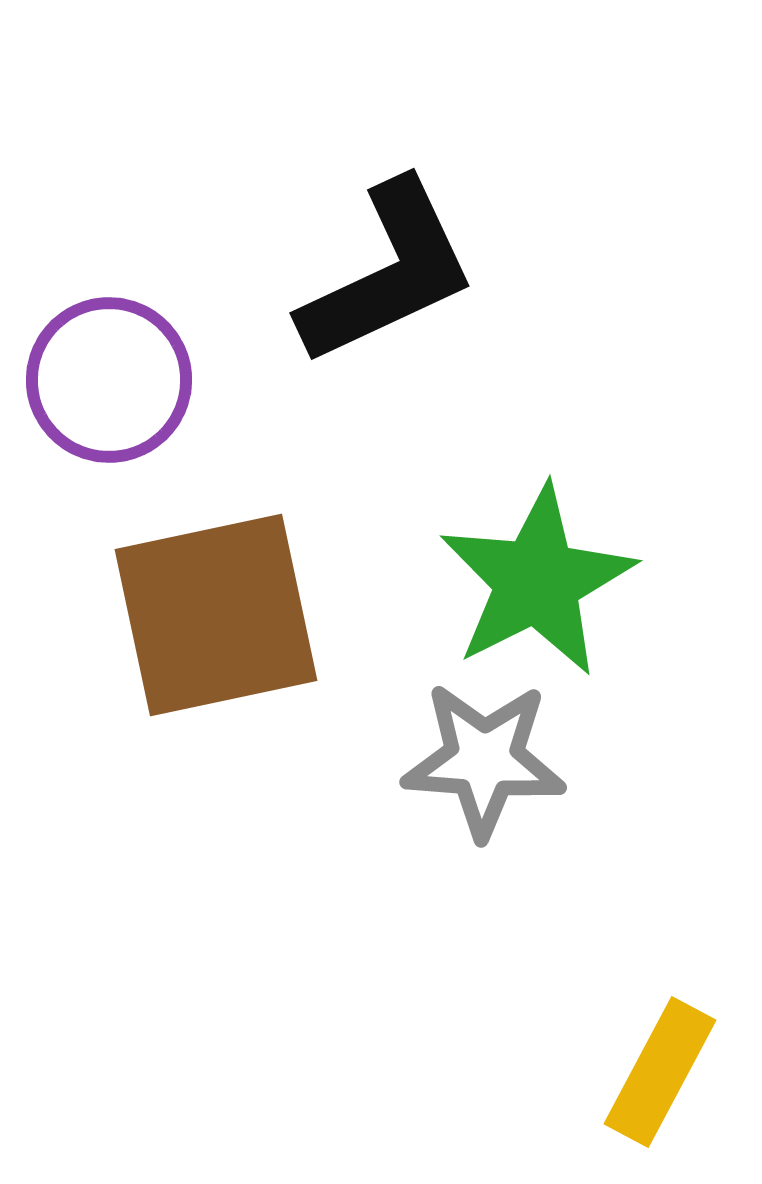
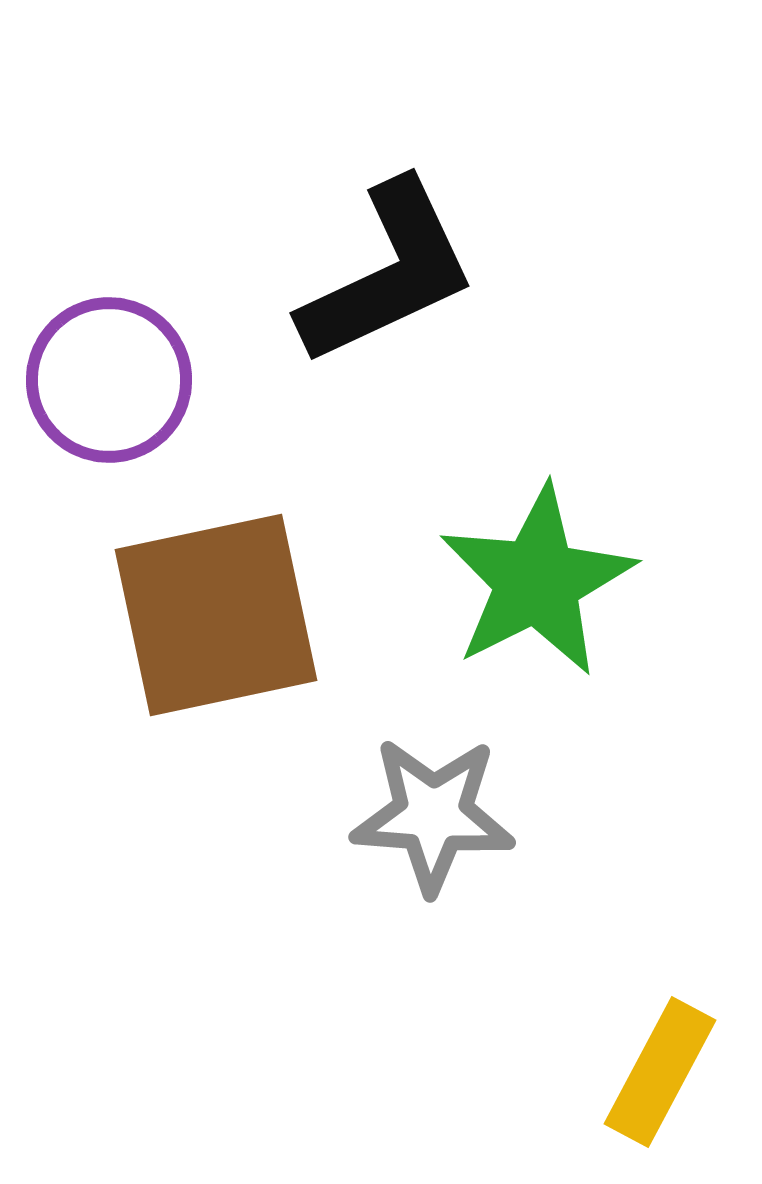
gray star: moved 51 px left, 55 px down
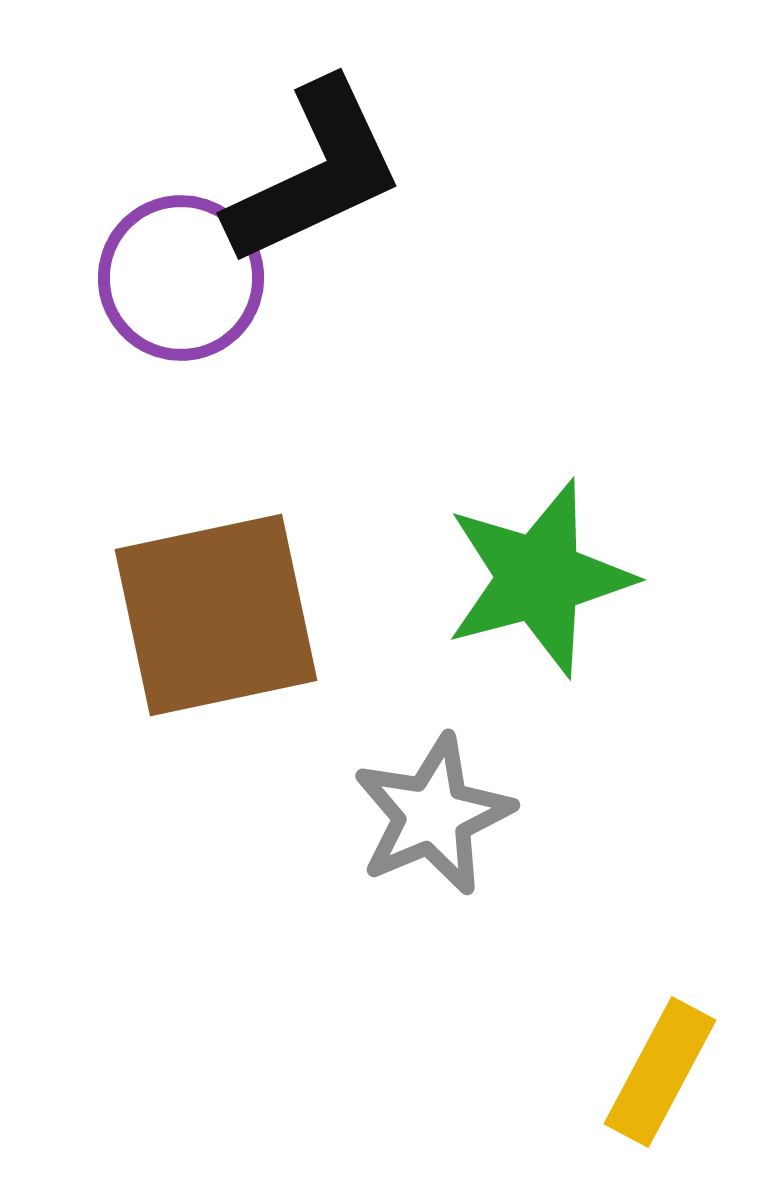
black L-shape: moved 73 px left, 100 px up
purple circle: moved 72 px right, 102 px up
green star: moved 2 px right, 3 px up; rotated 12 degrees clockwise
gray star: rotated 27 degrees counterclockwise
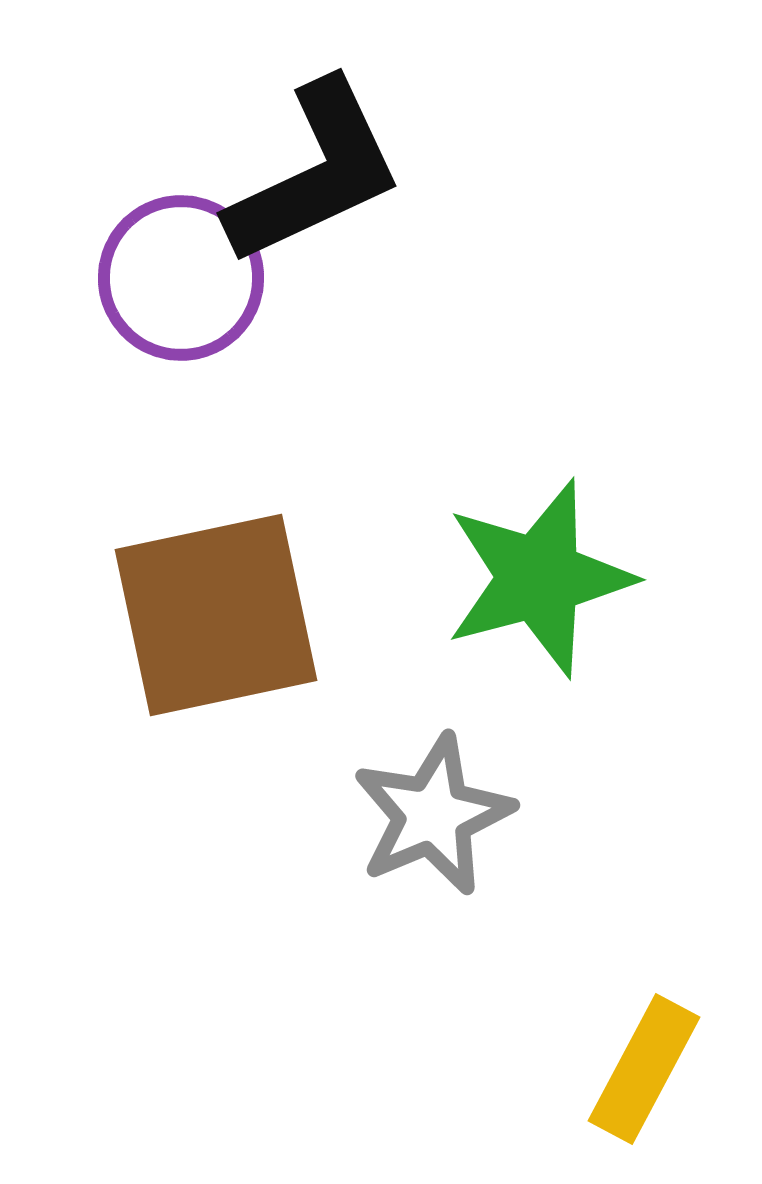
yellow rectangle: moved 16 px left, 3 px up
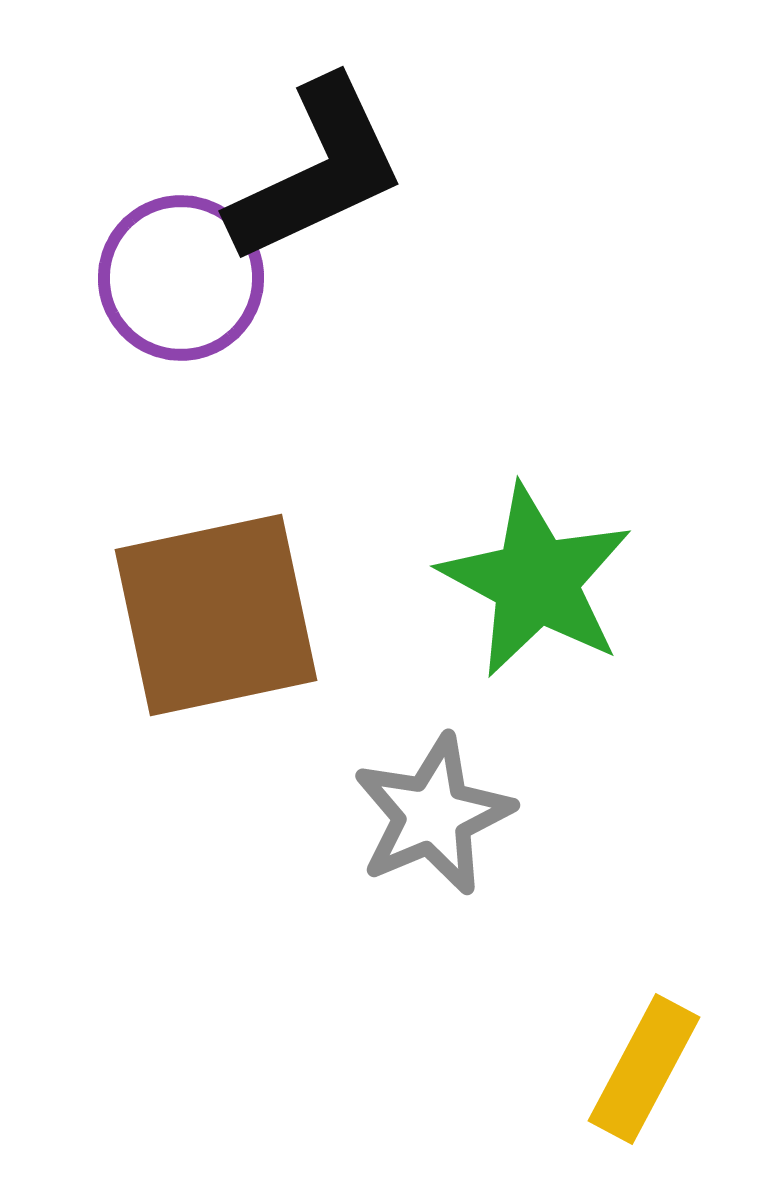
black L-shape: moved 2 px right, 2 px up
green star: moved 3 px left, 3 px down; rotated 29 degrees counterclockwise
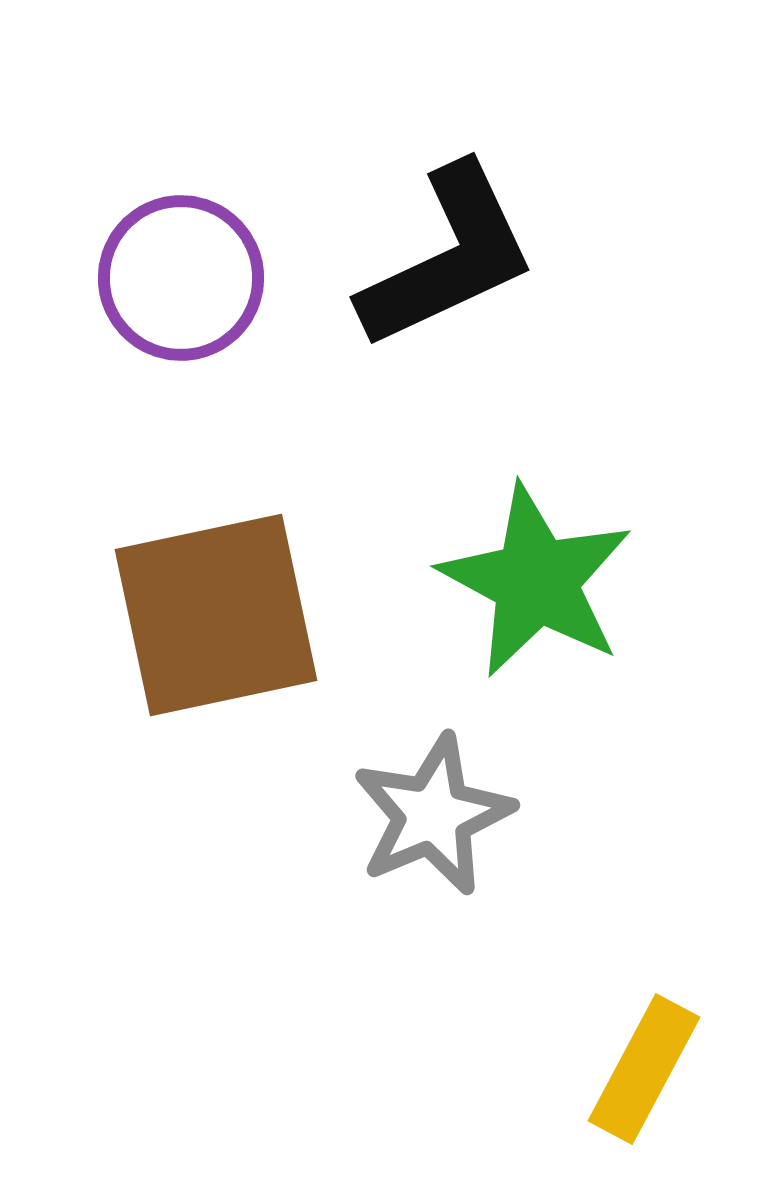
black L-shape: moved 131 px right, 86 px down
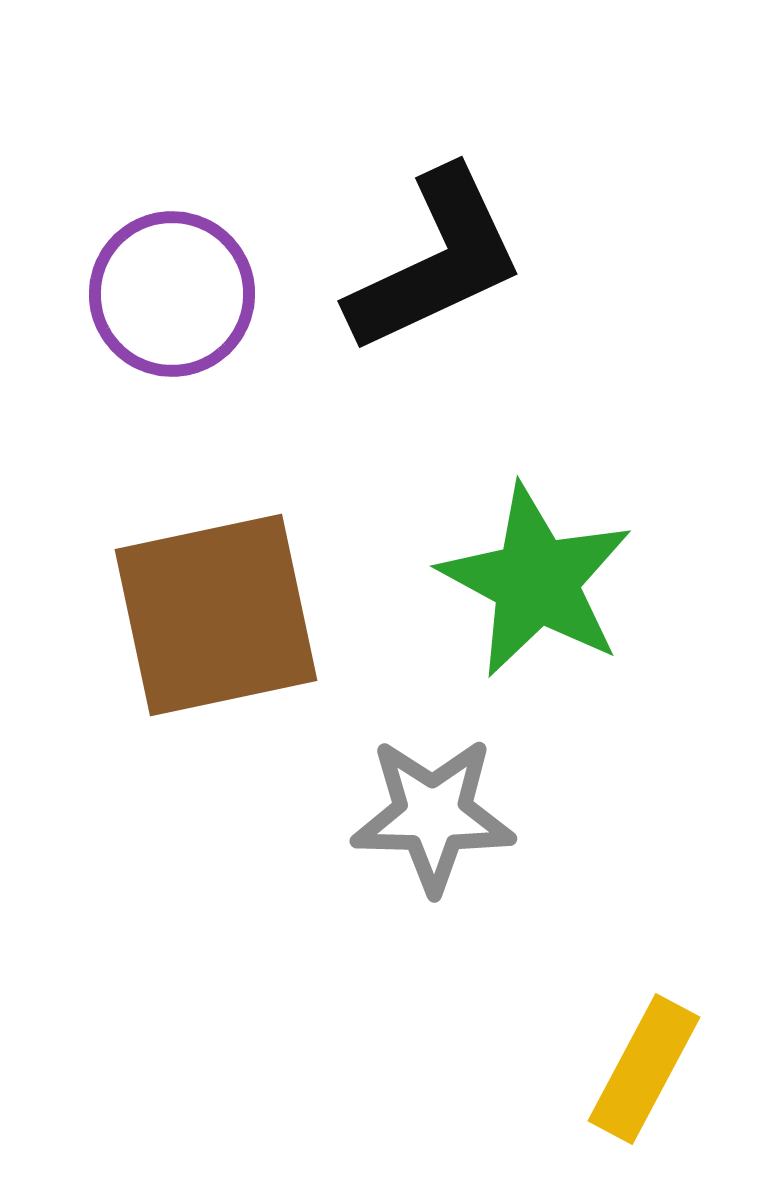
black L-shape: moved 12 px left, 4 px down
purple circle: moved 9 px left, 16 px down
gray star: rotated 24 degrees clockwise
